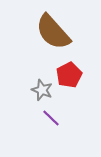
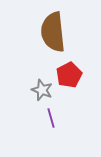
brown semicircle: rotated 36 degrees clockwise
purple line: rotated 30 degrees clockwise
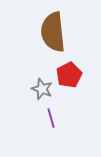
gray star: moved 1 px up
